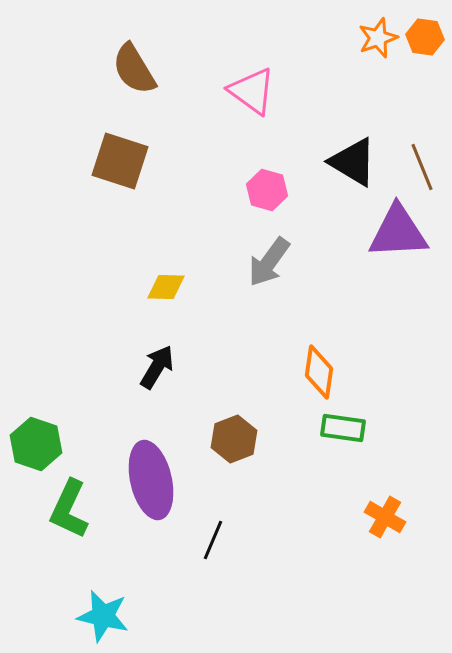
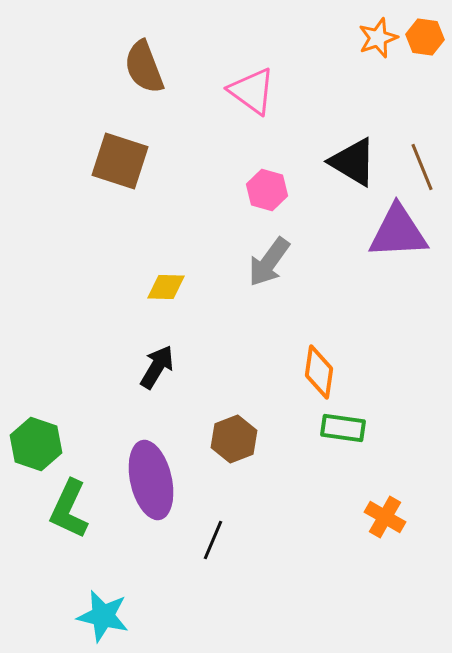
brown semicircle: moved 10 px right, 2 px up; rotated 10 degrees clockwise
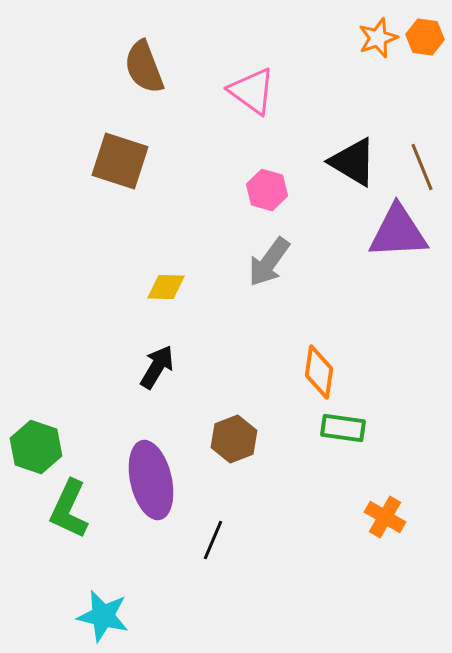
green hexagon: moved 3 px down
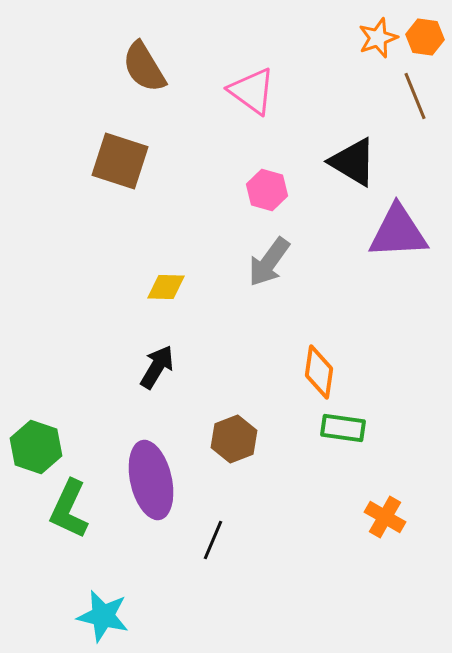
brown semicircle: rotated 10 degrees counterclockwise
brown line: moved 7 px left, 71 px up
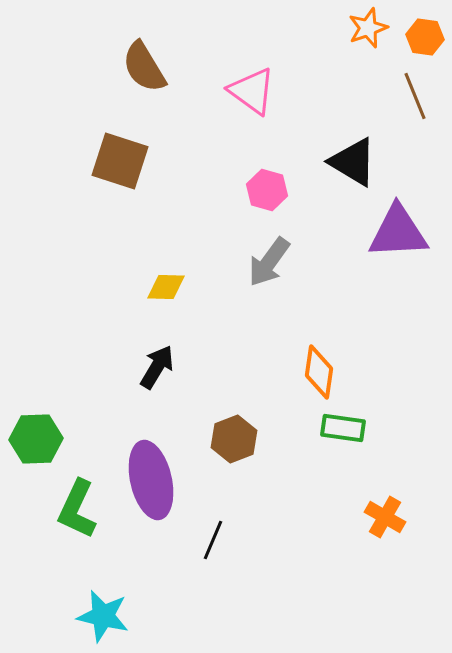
orange star: moved 10 px left, 10 px up
green hexagon: moved 8 px up; rotated 21 degrees counterclockwise
green L-shape: moved 8 px right
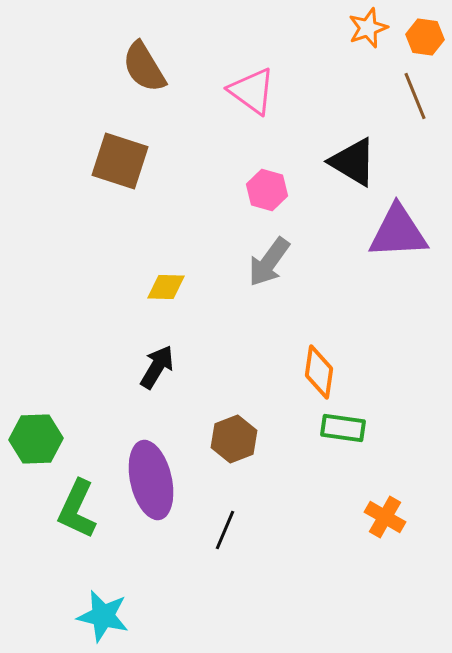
black line: moved 12 px right, 10 px up
